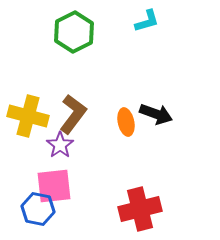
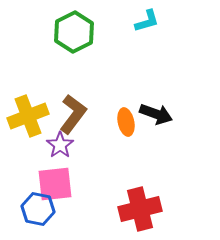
yellow cross: rotated 36 degrees counterclockwise
pink square: moved 1 px right, 2 px up
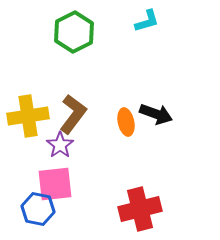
yellow cross: rotated 12 degrees clockwise
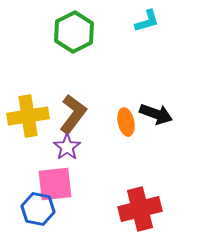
purple star: moved 7 px right, 2 px down
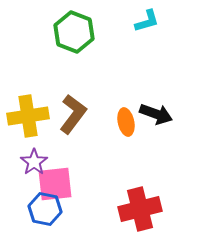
green hexagon: rotated 12 degrees counterclockwise
purple star: moved 33 px left, 15 px down
blue hexagon: moved 7 px right
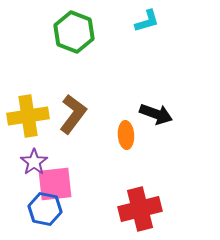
orange ellipse: moved 13 px down; rotated 8 degrees clockwise
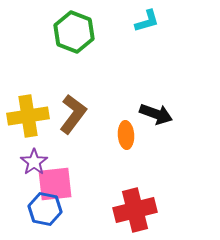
red cross: moved 5 px left, 1 px down
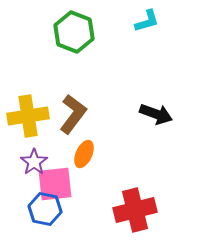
orange ellipse: moved 42 px left, 19 px down; rotated 28 degrees clockwise
